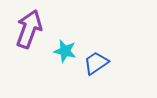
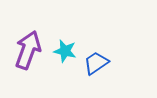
purple arrow: moved 1 px left, 21 px down
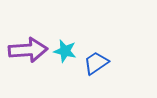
purple arrow: rotated 66 degrees clockwise
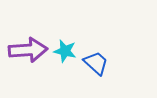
blue trapezoid: rotated 76 degrees clockwise
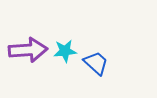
cyan star: rotated 20 degrees counterclockwise
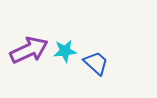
purple arrow: moved 1 px right; rotated 21 degrees counterclockwise
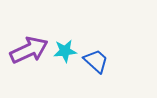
blue trapezoid: moved 2 px up
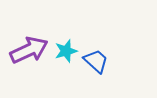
cyan star: moved 1 px right; rotated 10 degrees counterclockwise
